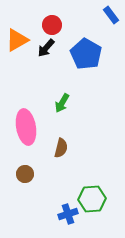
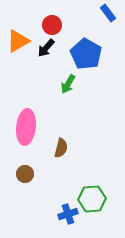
blue rectangle: moved 3 px left, 2 px up
orange triangle: moved 1 px right, 1 px down
green arrow: moved 6 px right, 19 px up
pink ellipse: rotated 16 degrees clockwise
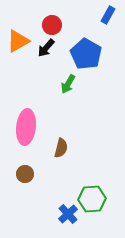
blue rectangle: moved 2 px down; rotated 66 degrees clockwise
blue cross: rotated 24 degrees counterclockwise
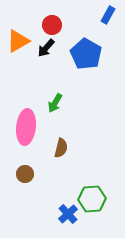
green arrow: moved 13 px left, 19 px down
